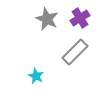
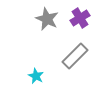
gray rectangle: moved 4 px down
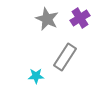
gray rectangle: moved 10 px left, 1 px down; rotated 12 degrees counterclockwise
cyan star: rotated 28 degrees counterclockwise
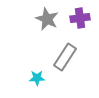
purple cross: rotated 24 degrees clockwise
cyan star: moved 1 px right, 2 px down
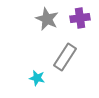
cyan star: rotated 14 degrees clockwise
